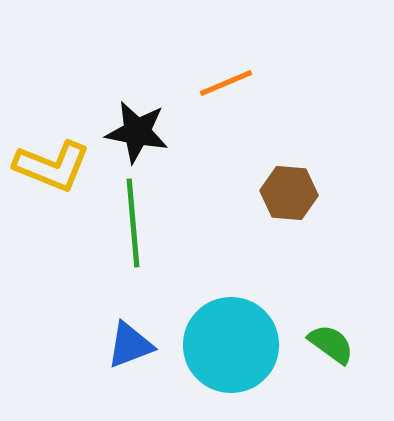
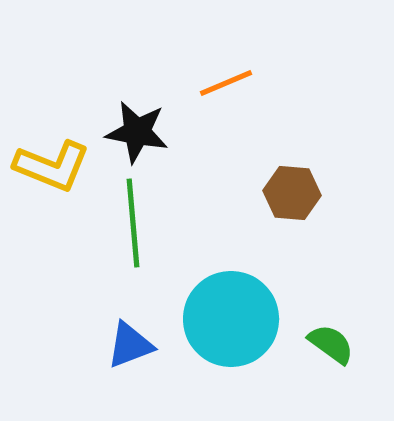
brown hexagon: moved 3 px right
cyan circle: moved 26 px up
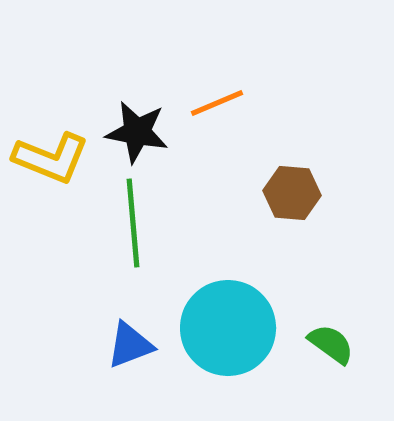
orange line: moved 9 px left, 20 px down
yellow L-shape: moved 1 px left, 8 px up
cyan circle: moved 3 px left, 9 px down
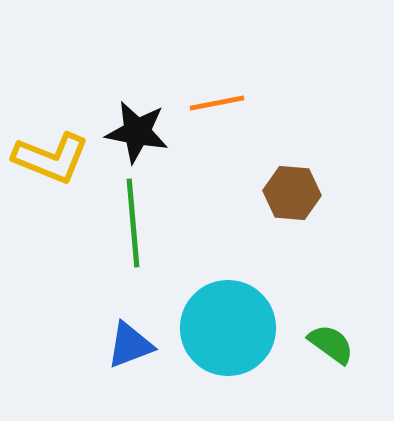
orange line: rotated 12 degrees clockwise
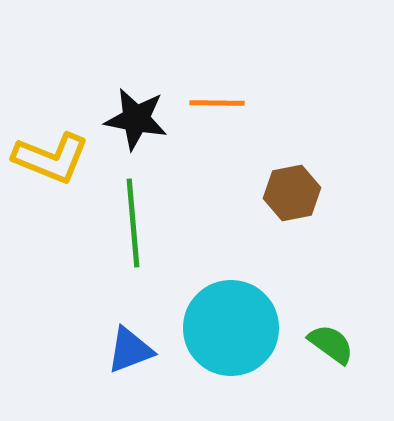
orange line: rotated 12 degrees clockwise
black star: moved 1 px left, 13 px up
brown hexagon: rotated 16 degrees counterclockwise
cyan circle: moved 3 px right
blue triangle: moved 5 px down
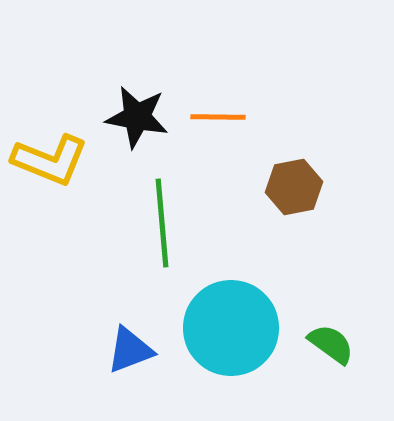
orange line: moved 1 px right, 14 px down
black star: moved 1 px right, 2 px up
yellow L-shape: moved 1 px left, 2 px down
brown hexagon: moved 2 px right, 6 px up
green line: moved 29 px right
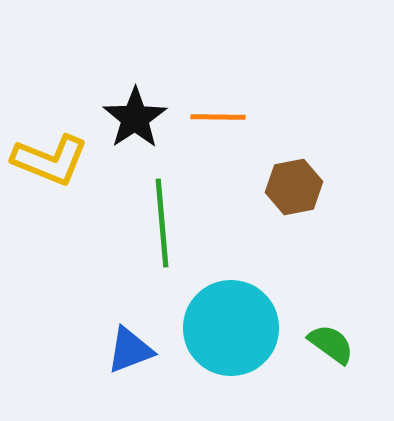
black star: moved 2 px left, 1 px down; rotated 28 degrees clockwise
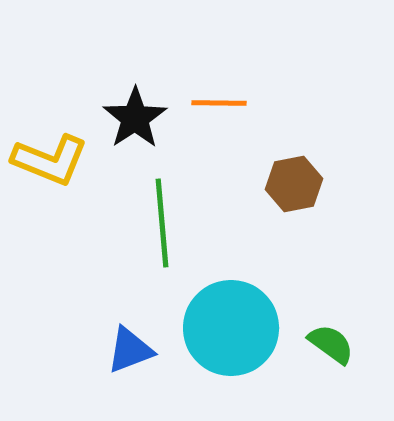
orange line: moved 1 px right, 14 px up
brown hexagon: moved 3 px up
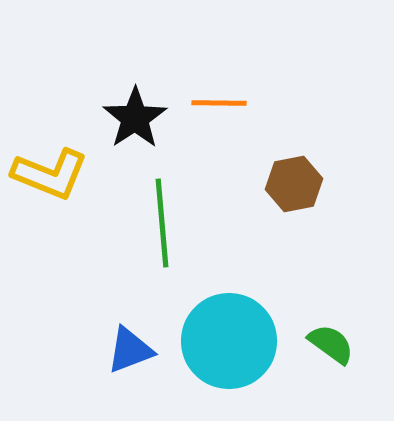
yellow L-shape: moved 14 px down
cyan circle: moved 2 px left, 13 px down
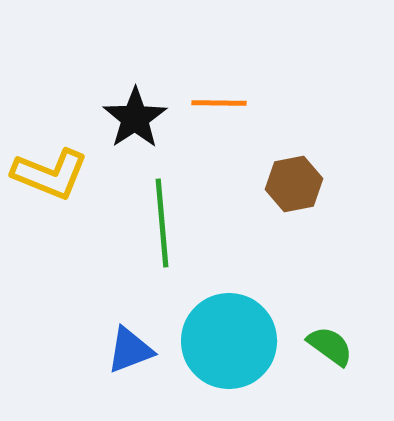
green semicircle: moved 1 px left, 2 px down
